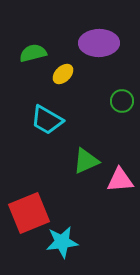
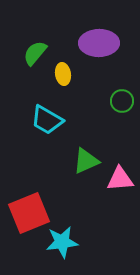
green semicircle: moved 2 px right; rotated 36 degrees counterclockwise
yellow ellipse: rotated 55 degrees counterclockwise
pink triangle: moved 1 px up
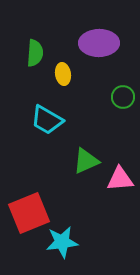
green semicircle: rotated 144 degrees clockwise
green circle: moved 1 px right, 4 px up
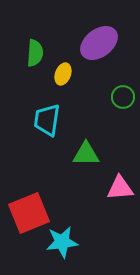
purple ellipse: rotated 36 degrees counterclockwise
yellow ellipse: rotated 30 degrees clockwise
cyan trapezoid: rotated 68 degrees clockwise
green triangle: moved 7 px up; rotated 24 degrees clockwise
pink triangle: moved 9 px down
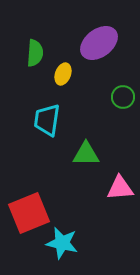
cyan star: moved 1 px down; rotated 20 degrees clockwise
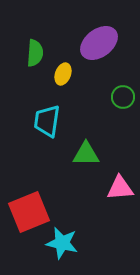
cyan trapezoid: moved 1 px down
red square: moved 1 px up
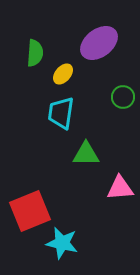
yellow ellipse: rotated 20 degrees clockwise
cyan trapezoid: moved 14 px right, 8 px up
red square: moved 1 px right, 1 px up
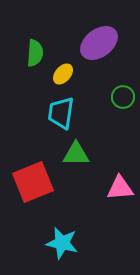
green triangle: moved 10 px left
red square: moved 3 px right, 29 px up
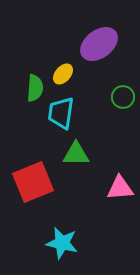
purple ellipse: moved 1 px down
green semicircle: moved 35 px down
